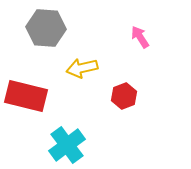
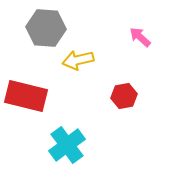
pink arrow: rotated 15 degrees counterclockwise
yellow arrow: moved 4 px left, 8 px up
red hexagon: rotated 10 degrees clockwise
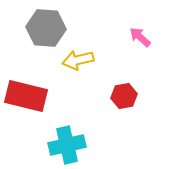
cyan cross: rotated 24 degrees clockwise
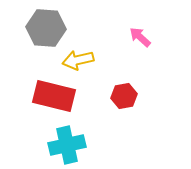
red rectangle: moved 28 px right
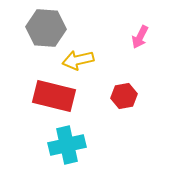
pink arrow: rotated 105 degrees counterclockwise
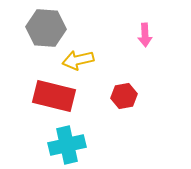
pink arrow: moved 5 px right, 2 px up; rotated 30 degrees counterclockwise
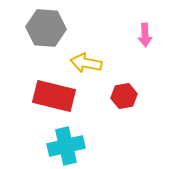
yellow arrow: moved 8 px right, 3 px down; rotated 24 degrees clockwise
cyan cross: moved 1 px left, 1 px down
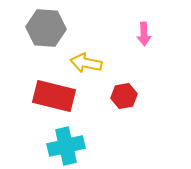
pink arrow: moved 1 px left, 1 px up
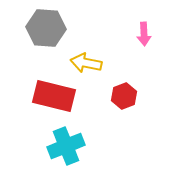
red hexagon: rotated 10 degrees counterclockwise
cyan cross: rotated 9 degrees counterclockwise
